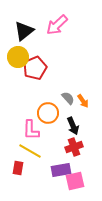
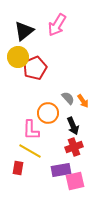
pink arrow: rotated 15 degrees counterclockwise
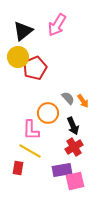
black triangle: moved 1 px left
red cross: rotated 12 degrees counterclockwise
purple rectangle: moved 1 px right
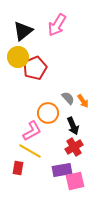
pink L-shape: moved 1 px right, 1 px down; rotated 120 degrees counterclockwise
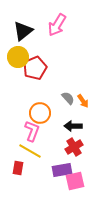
orange circle: moved 8 px left
black arrow: rotated 114 degrees clockwise
pink L-shape: rotated 40 degrees counterclockwise
